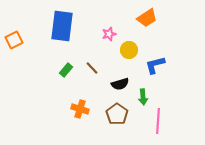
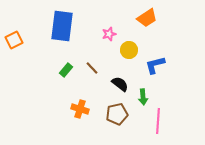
black semicircle: rotated 126 degrees counterclockwise
brown pentagon: rotated 25 degrees clockwise
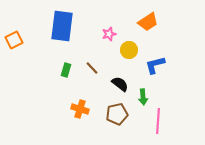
orange trapezoid: moved 1 px right, 4 px down
green rectangle: rotated 24 degrees counterclockwise
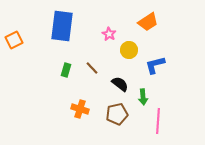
pink star: rotated 24 degrees counterclockwise
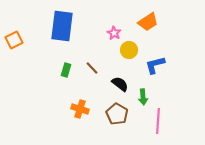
pink star: moved 5 px right, 1 px up
brown pentagon: rotated 30 degrees counterclockwise
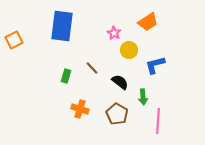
green rectangle: moved 6 px down
black semicircle: moved 2 px up
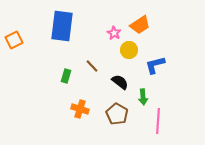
orange trapezoid: moved 8 px left, 3 px down
brown line: moved 2 px up
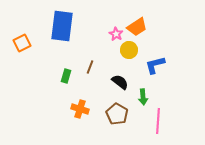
orange trapezoid: moved 3 px left, 2 px down
pink star: moved 2 px right, 1 px down
orange square: moved 8 px right, 3 px down
brown line: moved 2 px left, 1 px down; rotated 64 degrees clockwise
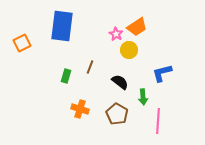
blue L-shape: moved 7 px right, 8 px down
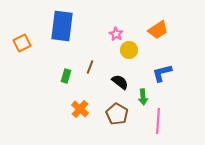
orange trapezoid: moved 21 px right, 3 px down
orange cross: rotated 24 degrees clockwise
